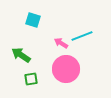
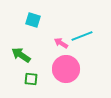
green square: rotated 16 degrees clockwise
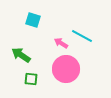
cyan line: rotated 50 degrees clockwise
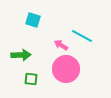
pink arrow: moved 2 px down
green arrow: rotated 144 degrees clockwise
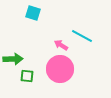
cyan square: moved 7 px up
green arrow: moved 8 px left, 4 px down
pink circle: moved 6 px left
green square: moved 4 px left, 3 px up
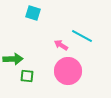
pink circle: moved 8 px right, 2 px down
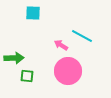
cyan square: rotated 14 degrees counterclockwise
green arrow: moved 1 px right, 1 px up
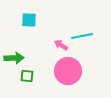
cyan square: moved 4 px left, 7 px down
cyan line: rotated 40 degrees counterclockwise
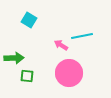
cyan square: rotated 28 degrees clockwise
pink circle: moved 1 px right, 2 px down
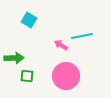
pink circle: moved 3 px left, 3 px down
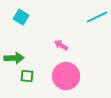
cyan square: moved 8 px left, 3 px up
cyan line: moved 15 px right, 19 px up; rotated 15 degrees counterclockwise
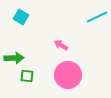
pink circle: moved 2 px right, 1 px up
